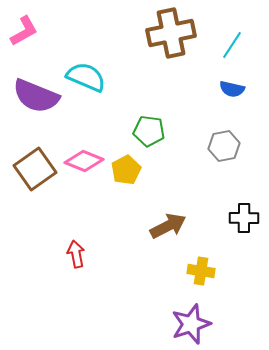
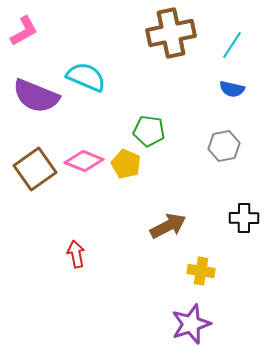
yellow pentagon: moved 6 px up; rotated 20 degrees counterclockwise
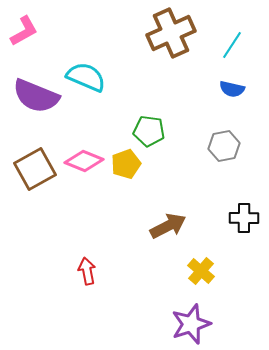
brown cross: rotated 12 degrees counterclockwise
yellow pentagon: rotated 28 degrees clockwise
brown square: rotated 6 degrees clockwise
red arrow: moved 11 px right, 17 px down
yellow cross: rotated 32 degrees clockwise
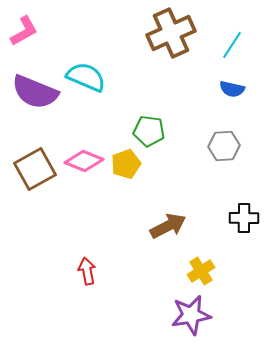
purple semicircle: moved 1 px left, 4 px up
gray hexagon: rotated 8 degrees clockwise
yellow cross: rotated 16 degrees clockwise
purple star: moved 9 px up; rotated 9 degrees clockwise
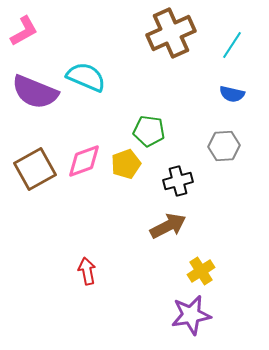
blue semicircle: moved 5 px down
pink diamond: rotated 42 degrees counterclockwise
black cross: moved 66 px left, 37 px up; rotated 16 degrees counterclockwise
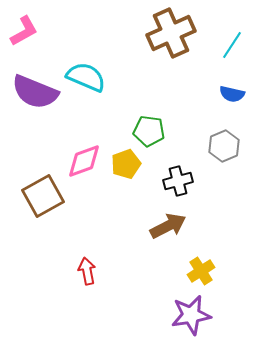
gray hexagon: rotated 20 degrees counterclockwise
brown square: moved 8 px right, 27 px down
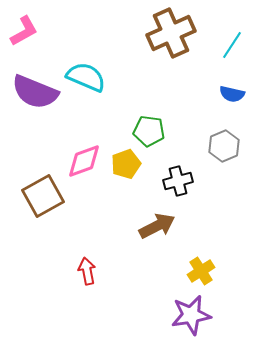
brown arrow: moved 11 px left
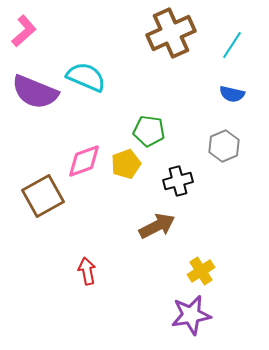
pink L-shape: rotated 12 degrees counterclockwise
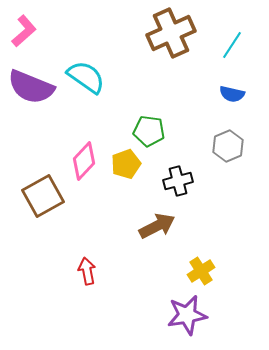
cyan semicircle: rotated 12 degrees clockwise
purple semicircle: moved 4 px left, 5 px up
gray hexagon: moved 4 px right
pink diamond: rotated 27 degrees counterclockwise
purple star: moved 4 px left
